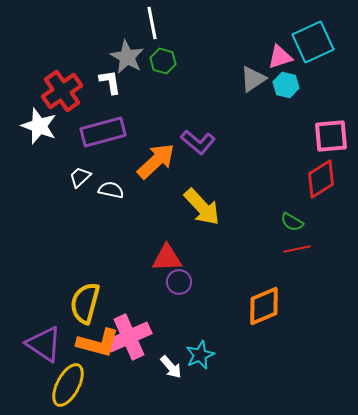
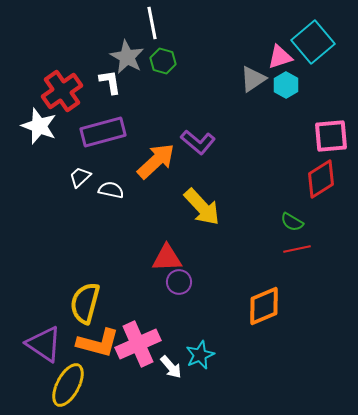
cyan square: rotated 15 degrees counterclockwise
cyan hexagon: rotated 15 degrees clockwise
pink cross: moved 9 px right, 7 px down
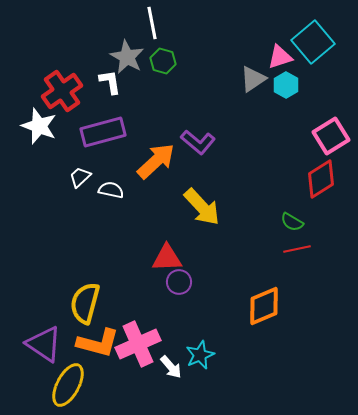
pink square: rotated 27 degrees counterclockwise
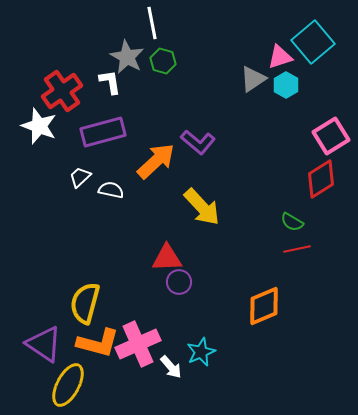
cyan star: moved 1 px right, 3 px up
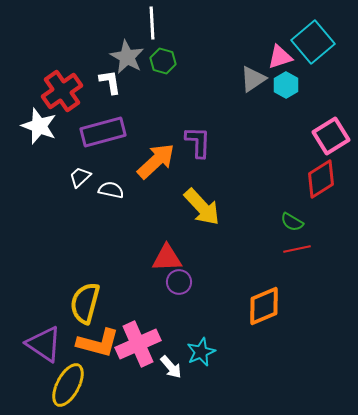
white line: rotated 8 degrees clockwise
purple L-shape: rotated 128 degrees counterclockwise
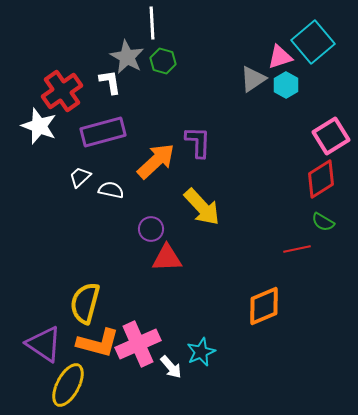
green semicircle: moved 31 px right
purple circle: moved 28 px left, 53 px up
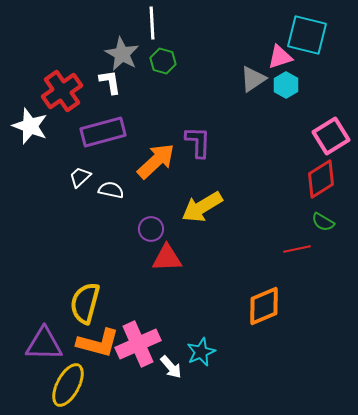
cyan square: moved 6 px left, 7 px up; rotated 36 degrees counterclockwise
gray star: moved 5 px left, 3 px up
white star: moved 9 px left
yellow arrow: rotated 102 degrees clockwise
purple triangle: rotated 33 degrees counterclockwise
